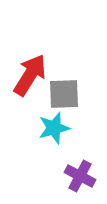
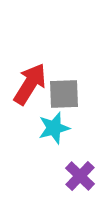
red arrow: moved 9 px down
purple cross: rotated 16 degrees clockwise
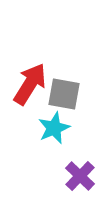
gray square: rotated 12 degrees clockwise
cyan star: rotated 8 degrees counterclockwise
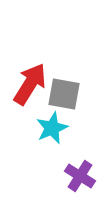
cyan star: moved 2 px left
purple cross: rotated 12 degrees counterclockwise
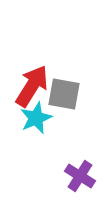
red arrow: moved 2 px right, 2 px down
cyan star: moved 16 px left, 10 px up
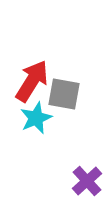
red arrow: moved 5 px up
purple cross: moved 7 px right, 5 px down; rotated 16 degrees clockwise
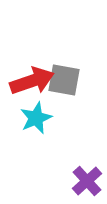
red arrow: rotated 39 degrees clockwise
gray square: moved 14 px up
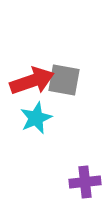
purple cross: moved 2 px left, 1 px down; rotated 36 degrees clockwise
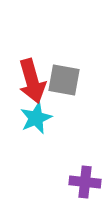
red arrow: rotated 93 degrees clockwise
purple cross: rotated 12 degrees clockwise
